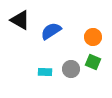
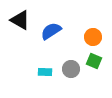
green square: moved 1 px right, 1 px up
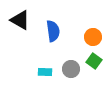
blue semicircle: moved 2 px right; rotated 115 degrees clockwise
green square: rotated 14 degrees clockwise
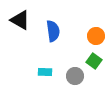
orange circle: moved 3 px right, 1 px up
gray circle: moved 4 px right, 7 px down
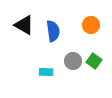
black triangle: moved 4 px right, 5 px down
orange circle: moved 5 px left, 11 px up
cyan rectangle: moved 1 px right
gray circle: moved 2 px left, 15 px up
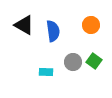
gray circle: moved 1 px down
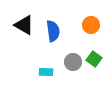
green square: moved 2 px up
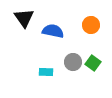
black triangle: moved 7 px up; rotated 25 degrees clockwise
blue semicircle: rotated 70 degrees counterclockwise
green square: moved 1 px left, 4 px down
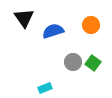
blue semicircle: rotated 30 degrees counterclockwise
cyan rectangle: moved 1 px left, 16 px down; rotated 24 degrees counterclockwise
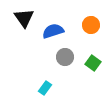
gray circle: moved 8 px left, 5 px up
cyan rectangle: rotated 32 degrees counterclockwise
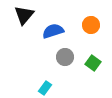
black triangle: moved 3 px up; rotated 15 degrees clockwise
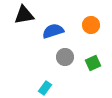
black triangle: rotated 40 degrees clockwise
green square: rotated 28 degrees clockwise
